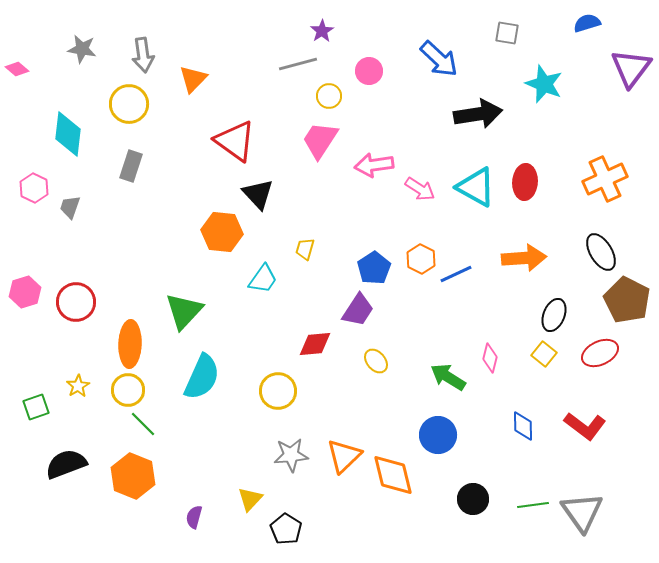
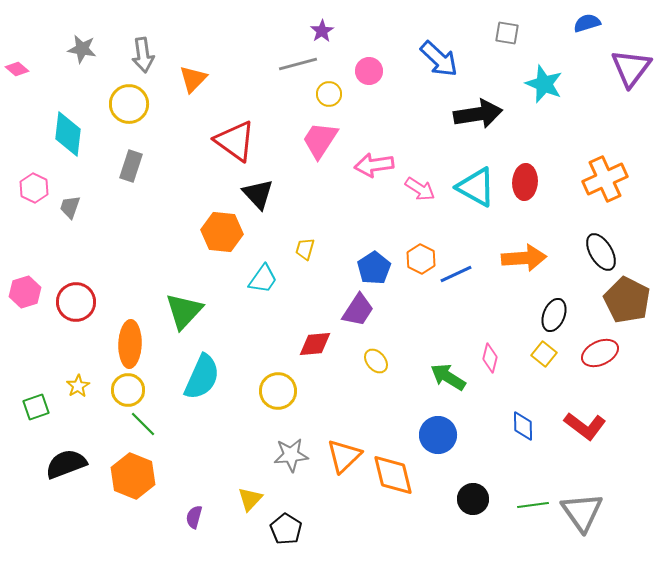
yellow circle at (329, 96): moved 2 px up
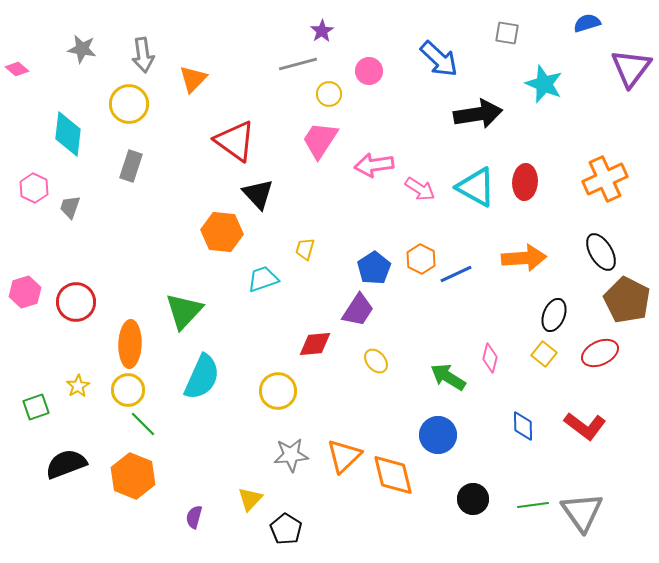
cyan trapezoid at (263, 279): rotated 144 degrees counterclockwise
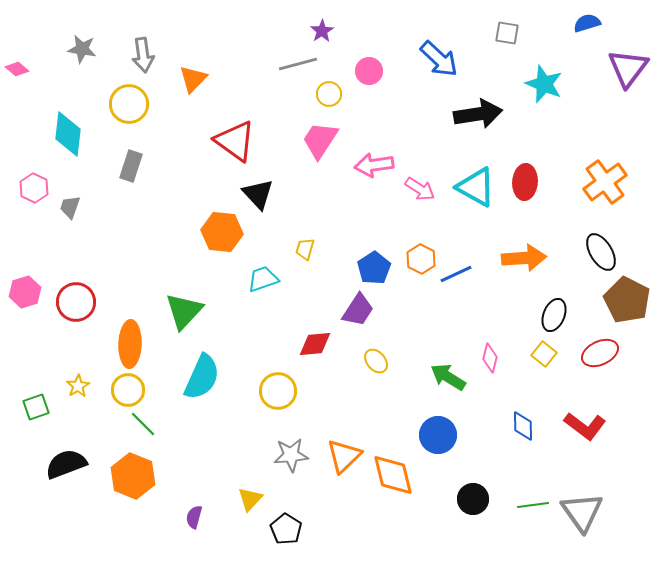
purple triangle at (631, 68): moved 3 px left
orange cross at (605, 179): moved 3 px down; rotated 12 degrees counterclockwise
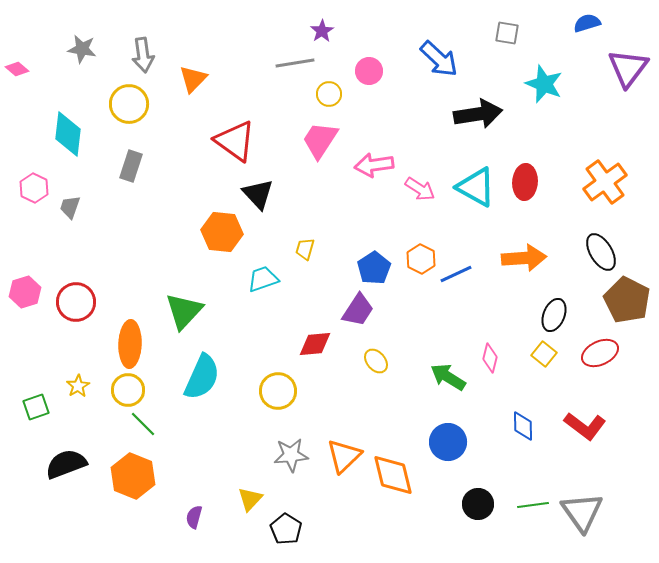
gray line at (298, 64): moved 3 px left, 1 px up; rotated 6 degrees clockwise
blue circle at (438, 435): moved 10 px right, 7 px down
black circle at (473, 499): moved 5 px right, 5 px down
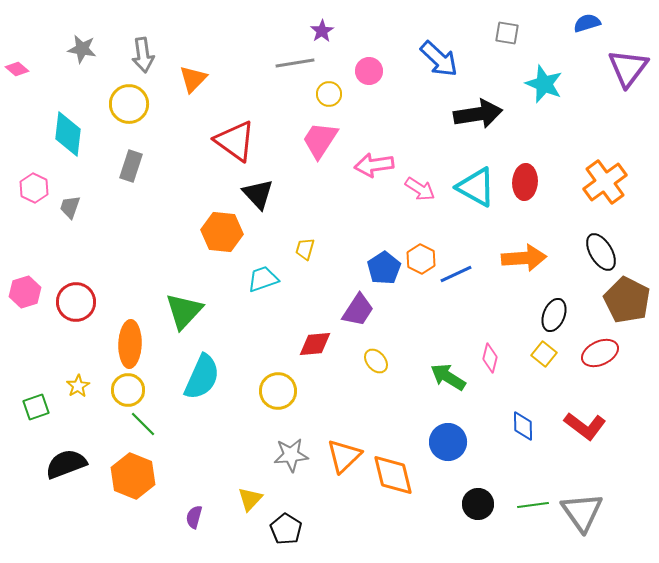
blue pentagon at (374, 268): moved 10 px right
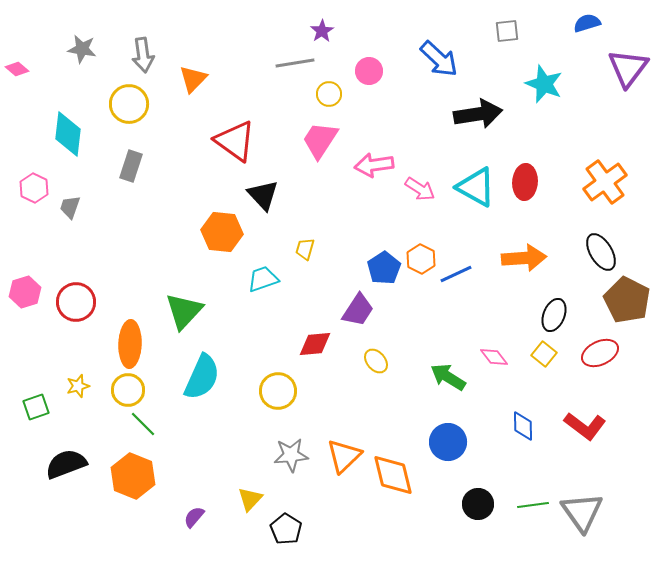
gray square at (507, 33): moved 2 px up; rotated 15 degrees counterclockwise
black triangle at (258, 194): moved 5 px right, 1 px down
pink diamond at (490, 358): moved 4 px right, 1 px up; rotated 52 degrees counterclockwise
yellow star at (78, 386): rotated 15 degrees clockwise
purple semicircle at (194, 517): rotated 25 degrees clockwise
